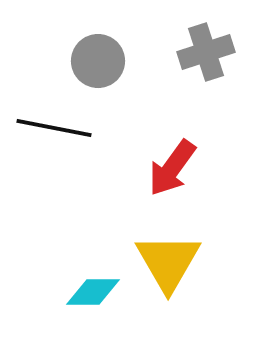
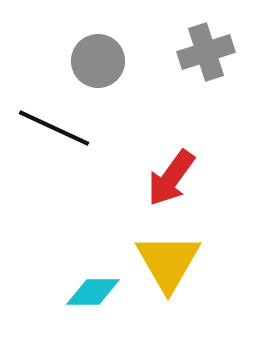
black line: rotated 14 degrees clockwise
red arrow: moved 1 px left, 10 px down
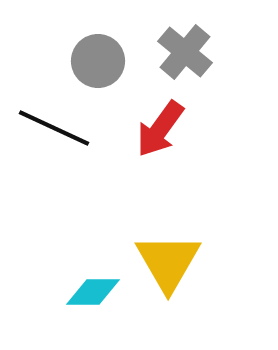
gray cross: moved 21 px left; rotated 32 degrees counterclockwise
red arrow: moved 11 px left, 49 px up
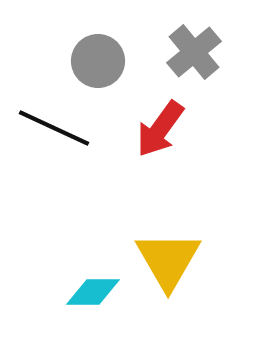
gray cross: moved 9 px right; rotated 10 degrees clockwise
yellow triangle: moved 2 px up
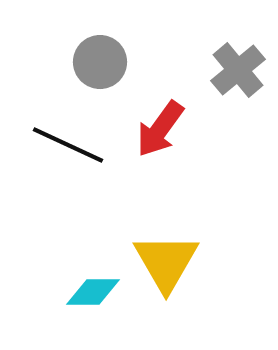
gray cross: moved 44 px right, 18 px down
gray circle: moved 2 px right, 1 px down
black line: moved 14 px right, 17 px down
yellow triangle: moved 2 px left, 2 px down
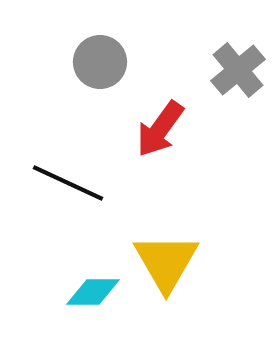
black line: moved 38 px down
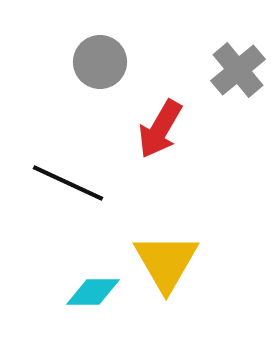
red arrow: rotated 6 degrees counterclockwise
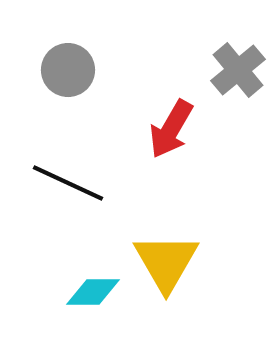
gray circle: moved 32 px left, 8 px down
red arrow: moved 11 px right
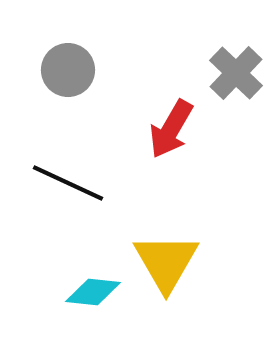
gray cross: moved 2 px left, 3 px down; rotated 6 degrees counterclockwise
cyan diamond: rotated 6 degrees clockwise
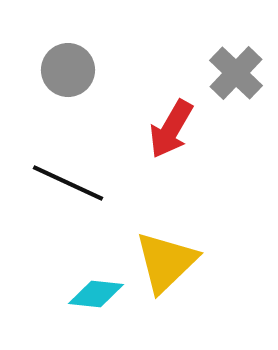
yellow triangle: rotated 16 degrees clockwise
cyan diamond: moved 3 px right, 2 px down
